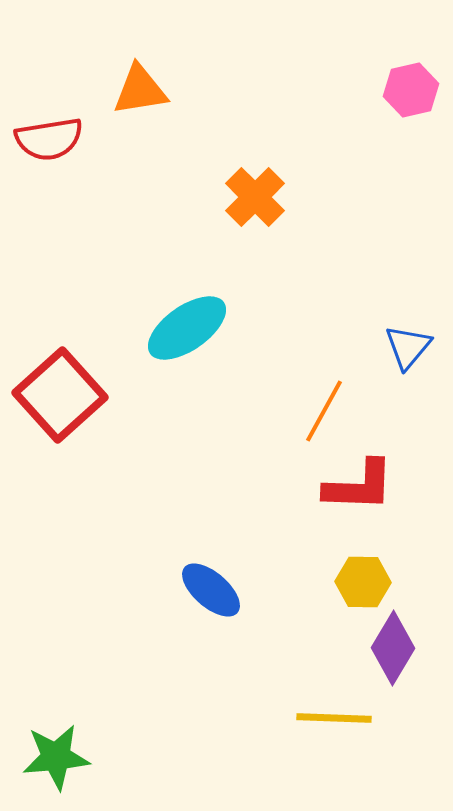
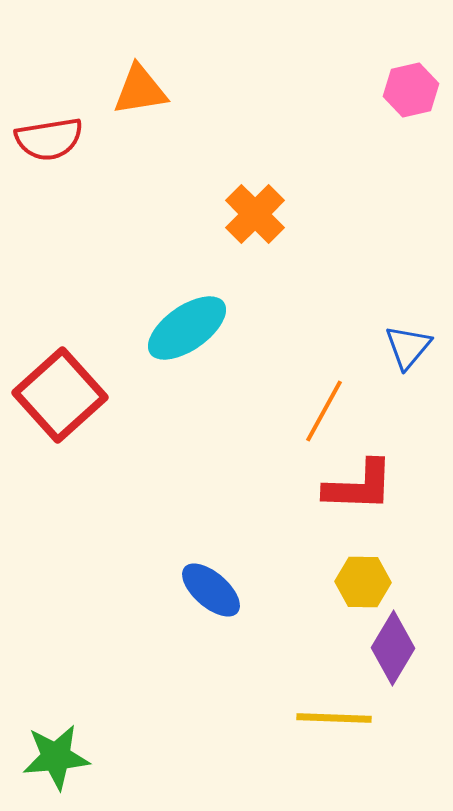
orange cross: moved 17 px down
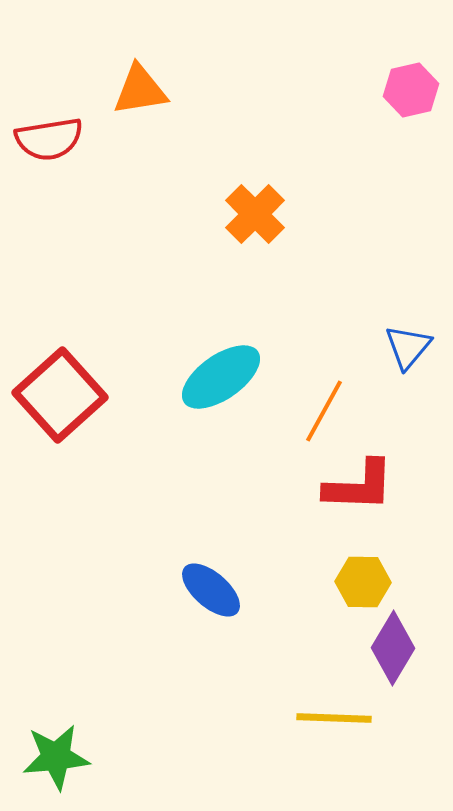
cyan ellipse: moved 34 px right, 49 px down
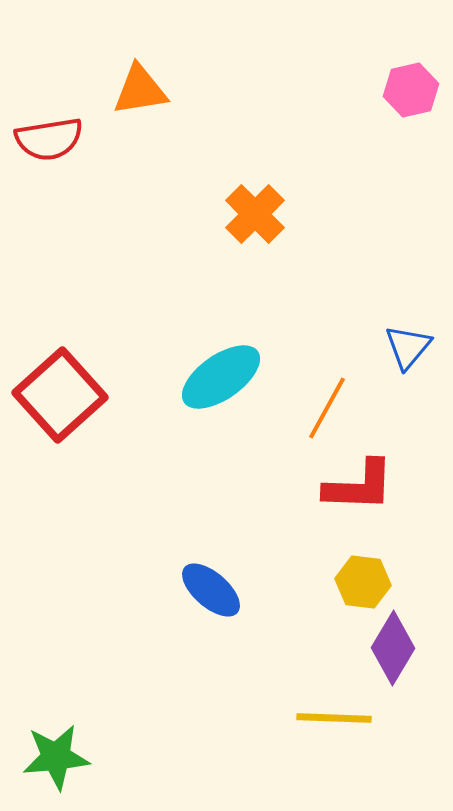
orange line: moved 3 px right, 3 px up
yellow hexagon: rotated 6 degrees clockwise
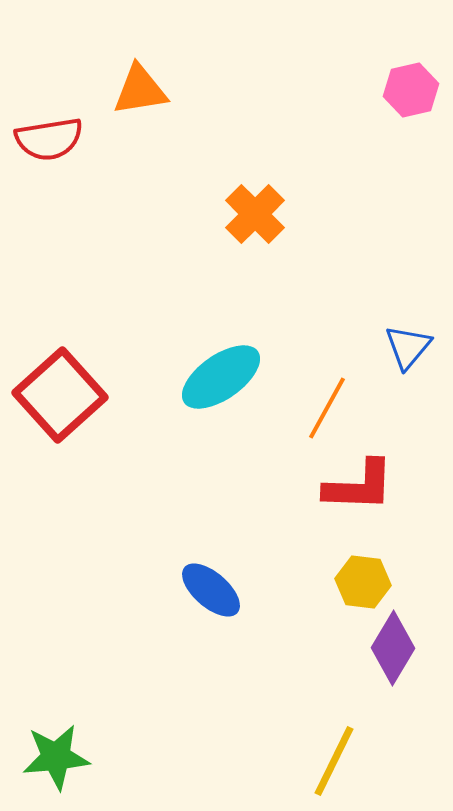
yellow line: moved 43 px down; rotated 66 degrees counterclockwise
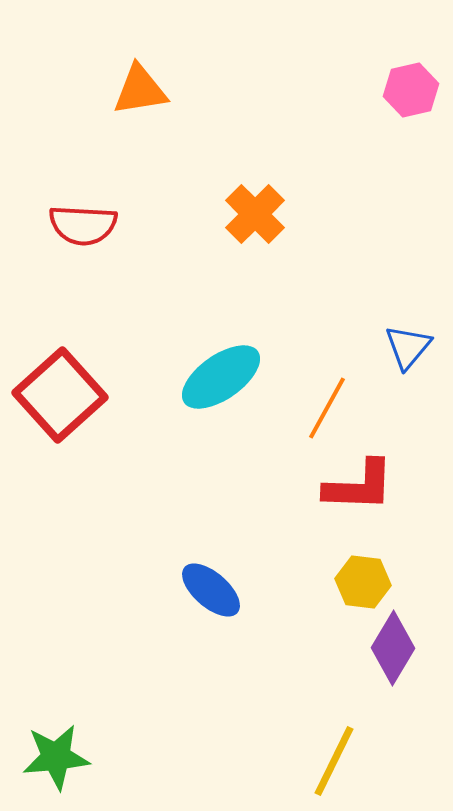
red semicircle: moved 34 px right, 86 px down; rotated 12 degrees clockwise
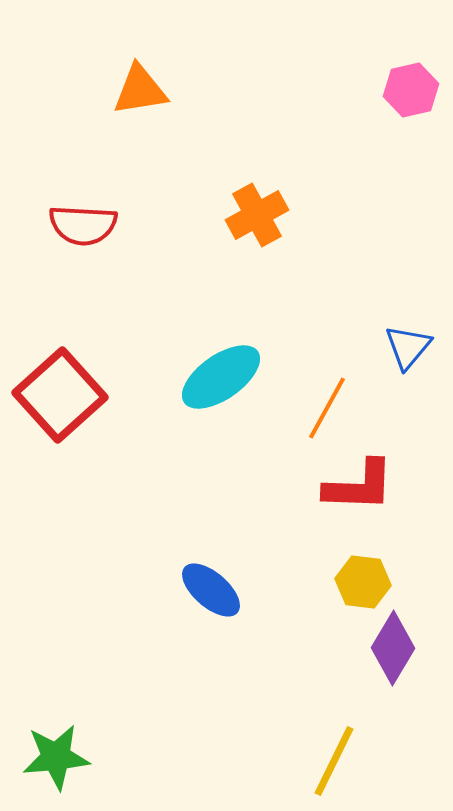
orange cross: moved 2 px right, 1 px down; rotated 16 degrees clockwise
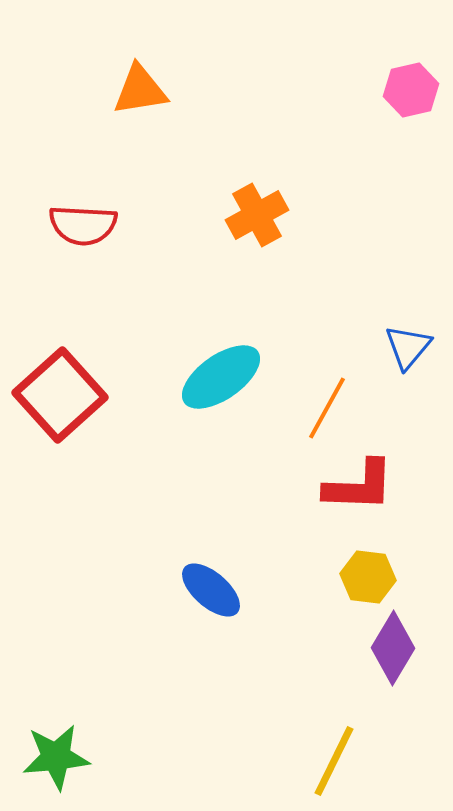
yellow hexagon: moved 5 px right, 5 px up
